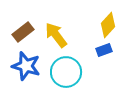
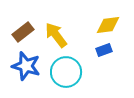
yellow diamond: rotated 40 degrees clockwise
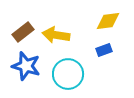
yellow diamond: moved 4 px up
yellow arrow: rotated 44 degrees counterclockwise
cyan circle: moved 2 px right, 2 px down
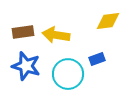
brown rectangle: rotated 30 degrees clockwise
blue rectangle: moved 7 px left, 9 px down
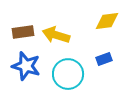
yellow diamond: moved 1 px left
yellow arrow: rotated 8 degrees clockwise
blue rectangle: moved 7 px right
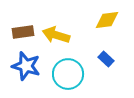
yellow diamond: moved 1 px up
blue rectangle: moved 2 px right; rotated 63 degrees clockwise
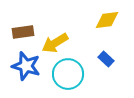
yellow arrow: moved 1 px left, 8 px down; rotated 48 degrees counterclockwise
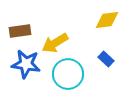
brown rectangle: moved 3 px left, 1 px up
blue star: moved 2 px up; rotated 8 degrees counterclockwise
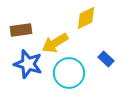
yellow diamond: moved 21 px left, 2 px up; rotated 20 degrees counterclockwise
brown rectangle: moved 1 px right, 1 px up
blue star: moved 2 px right; rotated 8 degrees clockwise
cyan circle: moved 1 px right, 1 px up
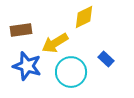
yellow diamond: moved 2 px left, 1 px up
blue star: moved 1 px left, 2 px down
cyan circle: moved 2 px right, 1 px up
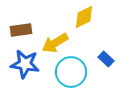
blue star: moved 2 px left, 2 px up; rotated 8 degrees counterclockwise
